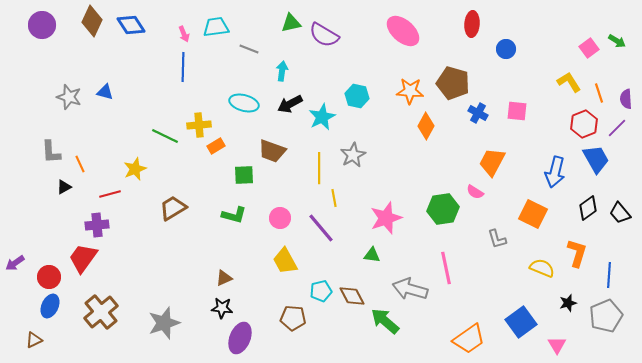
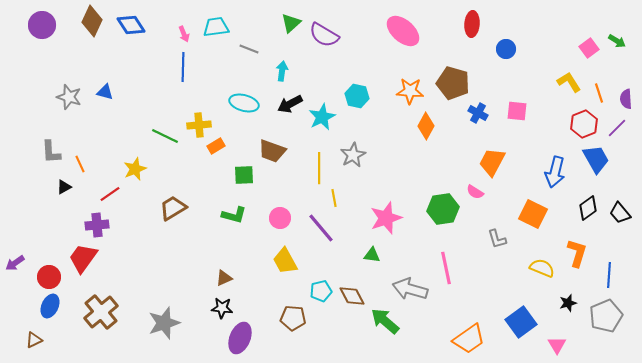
green triangle at (291, 23): rotated 30 degrees counterclockwise
red line at (110, 194): rotated 20 degrees counterclockwise
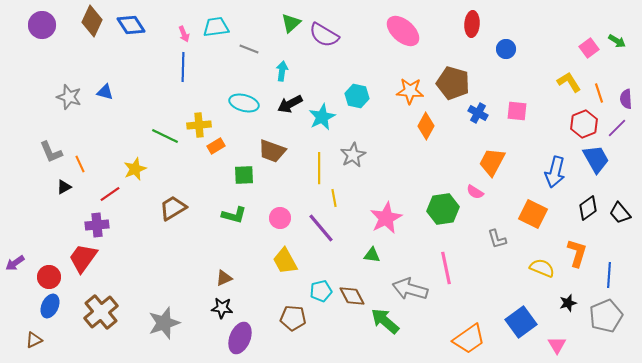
gray L-shape at (51, 152): rotated 20 degrees counterclockwise
pink star at (386, 218): rotated 8 degrees counterclockwise
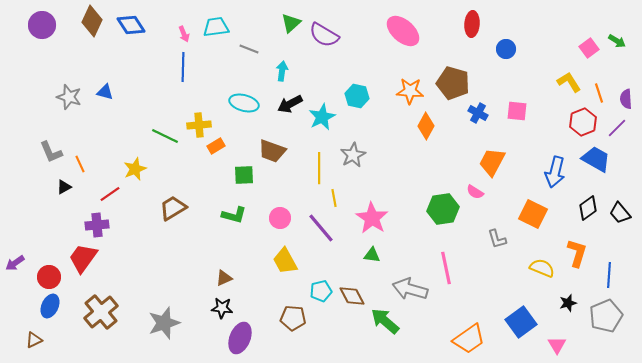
red hexagon at (584, 124): moved 1 px left, 2 px up
blue trapezoid at (596, 159): rotated 32 degrees counterclockwise
pink star at (386, 218): moved 14 px left; rotated 12 degrees counterclockwise
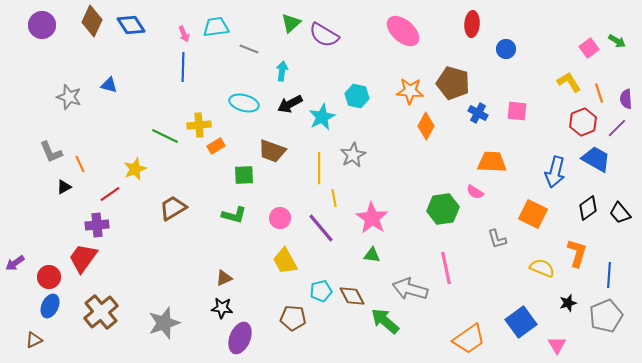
blue triangle at (105, 92): moved 4 px right, 7 px up
orange trapezoid at (492, 162): rotated 64 degrees clockwise
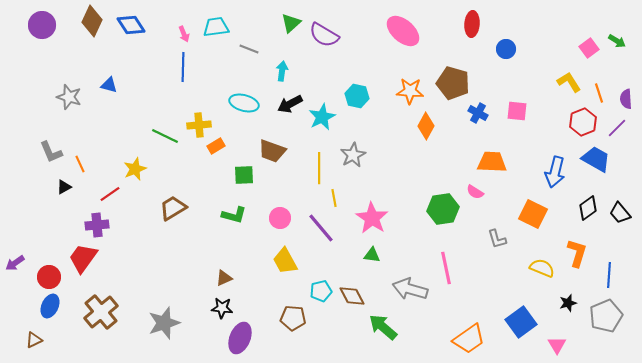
green arrow at (385, 321): moved 2 px left, 6 px down
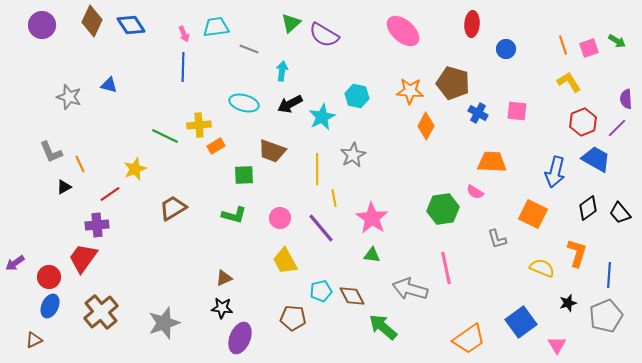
pink square at (589, 48): rotated 18 degrees clockwise
orange line at (599, 93): moved 36 px left, 48 px up
yellow line at (319, 168): moved 2 px left, 1 px down
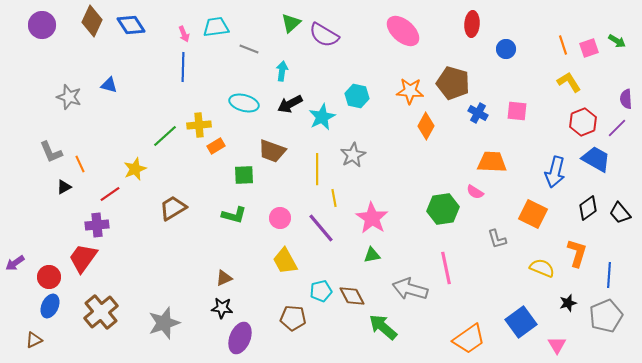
green line at (165, 136): rotated 68 degrees counterclockwise
green triangle at (372, 255): rotated 18 degrees counterclockwise
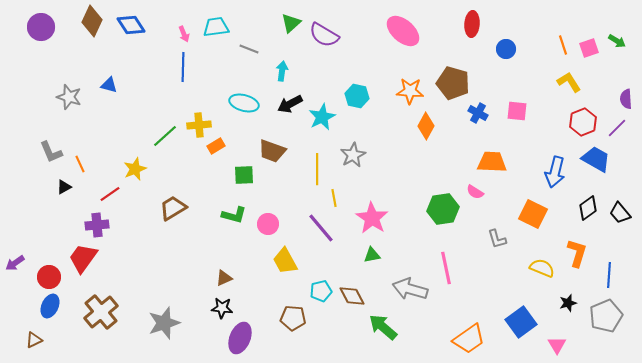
purple circle at (42, 25): moved 1 px left, 2 px down
pink circle at (280, 218): moved 12 px left, 6 px down
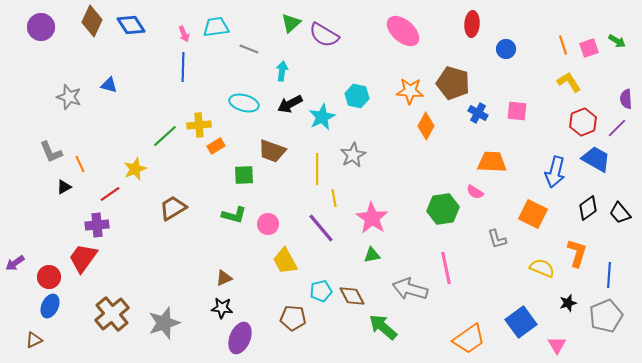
brown cross at (101, 312): moved 11 px right, 2 px down
